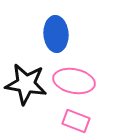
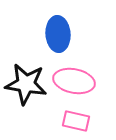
blue ellipse: moved 2 px right
pink rectangle: rotated 8 degrees counterclockwise
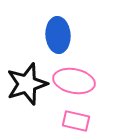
blue ellipse: moved 1 px down
black star: moved 1 px right; rotated 27 degrees counterclockwise
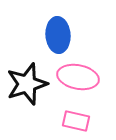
pink ellipse: moved 4 px right, 4 px up
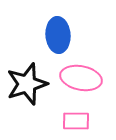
pink ellipse: moved 3 px right, 1 px down
pink rectangle: rotated 12 degrees counterclockwise
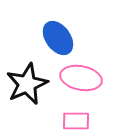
blue ellipse: moved 3 px down; rotated 32 degrees counterclockwise
black star: rotated 6 degrees counterclockwise
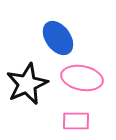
pink ellipse: moved 1 px right
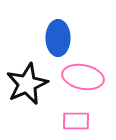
blue ellipse: rotated 36 degrees clockwise
pink ellipse: moved 1 px right, 1 px up
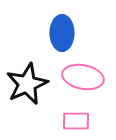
blue ellipse: moved 4 px right, 5 px up
